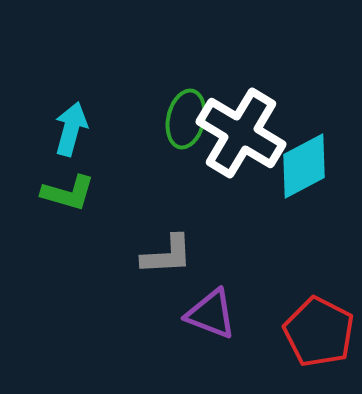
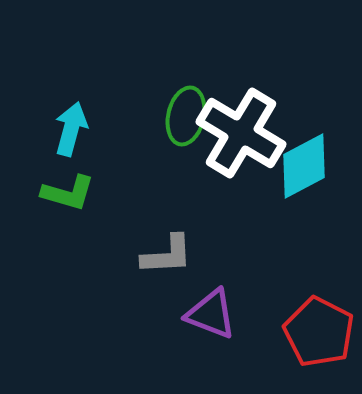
green ellipse: moved 3 px up
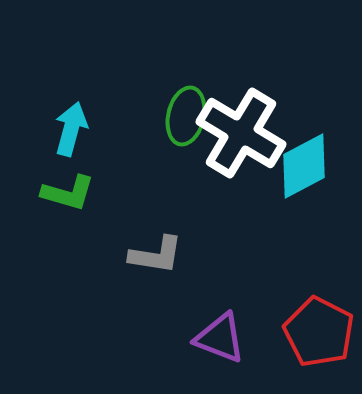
gray L-shape: moved 11 px left; rotated 12 degrees clockwise
purple triangle: moved 9 px right, 24 px down
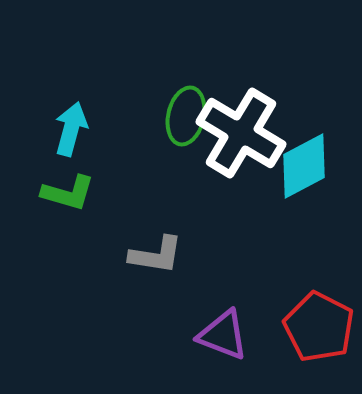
red pentagon: moved 5 px up
purple triangle: moved 3 px right, 3 px up
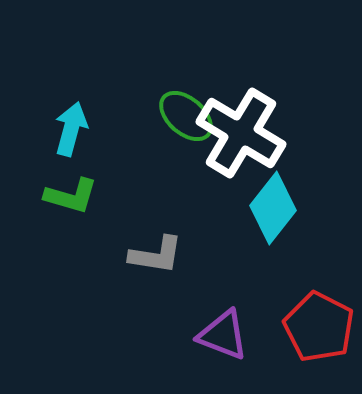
green ellipse: rotated 62 degrees counterclockwise
cyan diamond: moved 31 px left, 42 px down; rotated 24 degrees counterclockwise
green L-shape: moved 3 px right, 3 px down
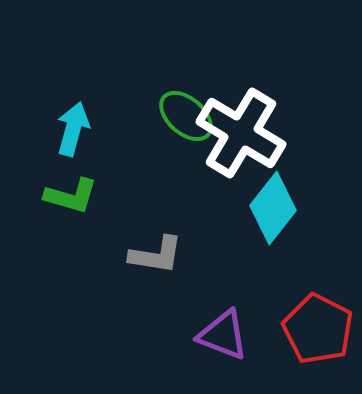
cyan arrow: moved 2 px right
red pentagon: moved 1 px left, 2 px down
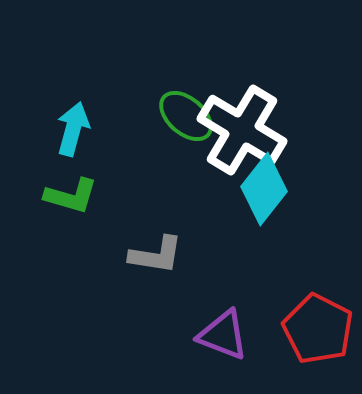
white cross: moved 1 px right, 3 px up
cyan diamond: moved 9 px left, 19 px up
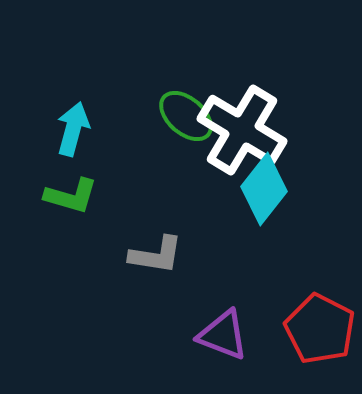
red pentagon: moved 2 px right
